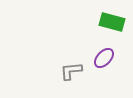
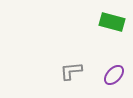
purple ellipse: moved 10 px right, 17 px down
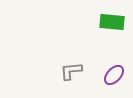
green rectangle: rotated 10 degrees counterclockwise
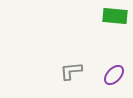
green rectangle: moved 3 px right, 6 px up
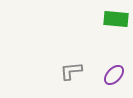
green rectangle: moved 1 px right, 3 px down
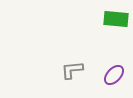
gray L-shape: moved 1 px right, 1 px up
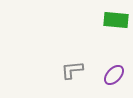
green rectangle: moved 1 px down
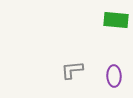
purple ellipse: moved 1 px down; rotated 45 degrees counterclockwise
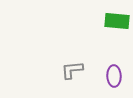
green rectangle: moved 1 px right, 1 px down
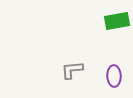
green rectangle: rotated 15 degrees counterclockwise
